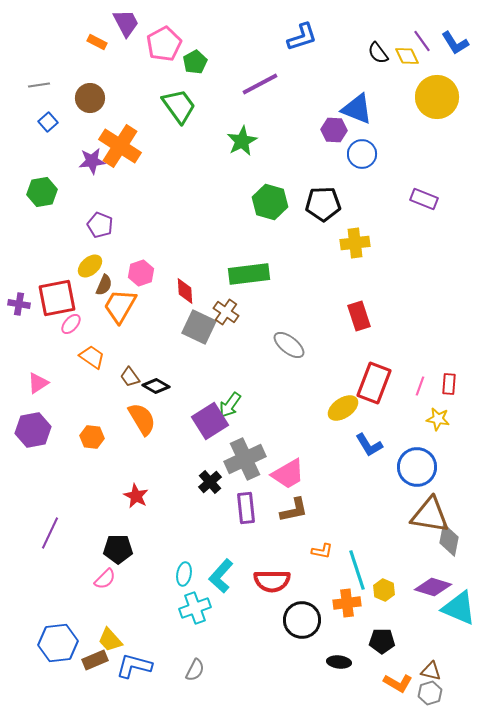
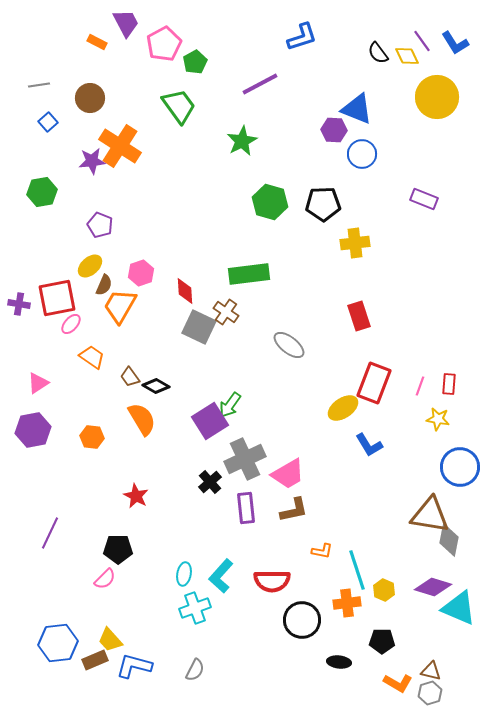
blue circle at (417, 467): moved 43 px right
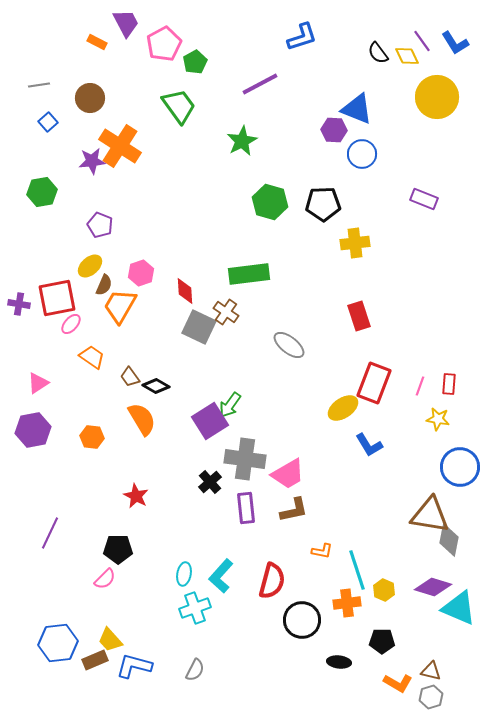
gray cross at (245, 459): rotated 33 degrees clockwise
red semicircle at (272, 581): rotated 75 degrees counterclockwise
gray hexagon at (430, 693): moved 1 px right, 4 px down
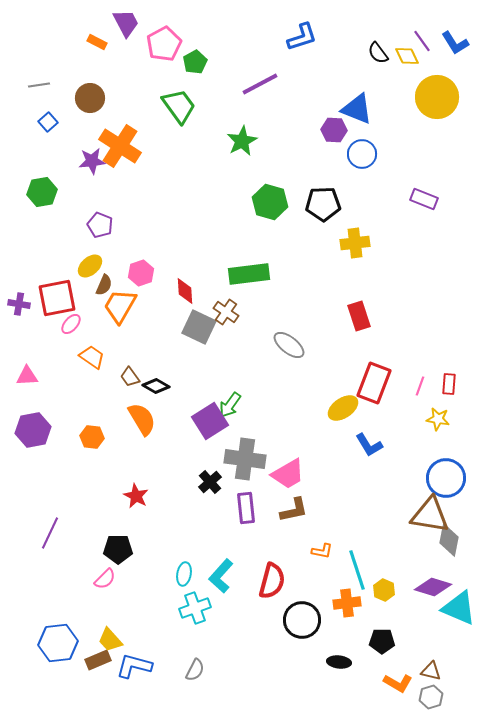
pink triangle at (38, 383): moved 11 px left, 7 px up; rotated 30 degrees clockwise
blue circle at (460, 467): moved 14 px left, 11 px down
brown rectangle at (95, 660): moved 3 px right
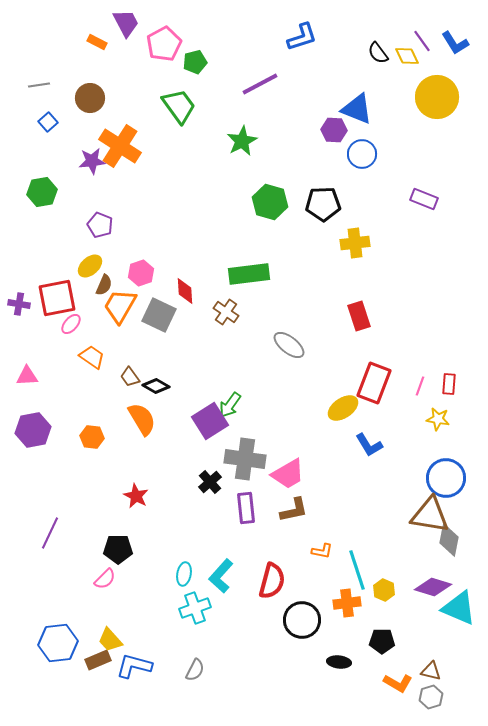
green pentagon at (195, 62): rotated 15 degrees clockwise
gray square at (199, 327): moved 40 px left, 12 px up
